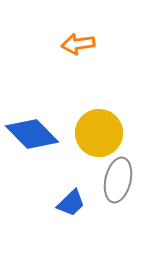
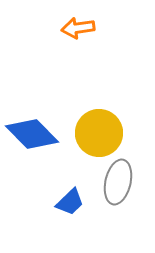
orange arrow: moved 16 px up
gray ellipse: moved 2 px down
blue trapezoid: moved 1 px left, 1 px up
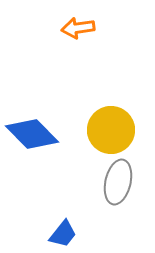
yellow circle: moved 12 px right, 3 px up
blue trapezoid: moved 7 px left, 32 px down; rotated 8 degrees counterclockwise
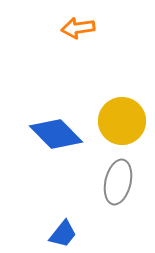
yellow circle: moved 11 px right, 9 px up
blue diamond: moved 24 px right
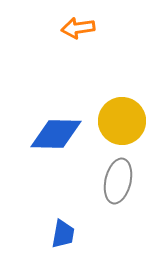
blue diamond: rotated 44 degrees counterclockwise
gray ellipse: moved 1 px up
blue trapezoid: rotated 28 degrees counterclockwise
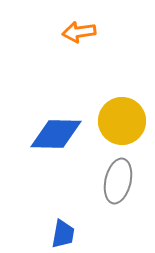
orange arrow: moved 1 px right, 4 px down
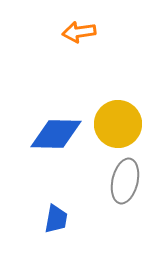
yellow circle: moved 4 px left, 3 px down
gray ellipse: moved 7 px right
blue trapezoid: moved 7 px left, 15 px up
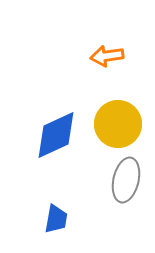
orange arrow: moved 28 px right, 24 px down
blue diamond: moved 1 px down; rotated 26 degrees counterclockwise
gray ellipse: moved 1 px right, 1 px up
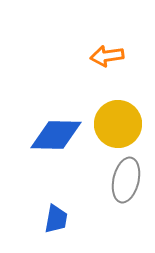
blue diamond: rotated 26 degrees clockwise
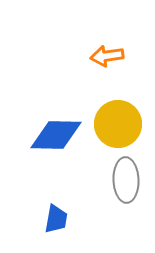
gray ellipse: rotated 15 degrees counterclockwise
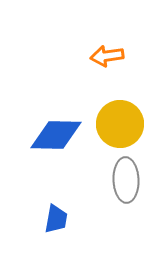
yellow circle: moved 2 px right
